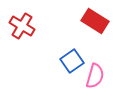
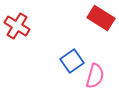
red rectangle: moved 6 px right, 3 px up
red cross: moved 5 px left
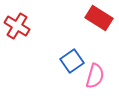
red rectangle: moved 2 px left
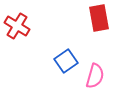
red rectangle: rotated 48 degrees clockwise
blue square: moved 6 px left
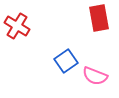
pink semicircle: rotated 95 degrees clockwise
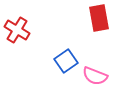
red cross: moved 4 px down
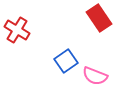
red rectangle: rotated 24 degrees counterclockwise
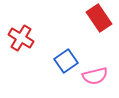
red cross: moved 4 px right, 8 px down
pink semicircle: rotated 35 degrees counterclockwise
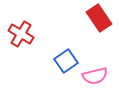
red cross: moved 4 px up
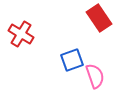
blue square: moved 6 px right, 1 px up; rotated 15 degrees clockwise
pink semicircle: rotated 95 degrees counterclockwise
